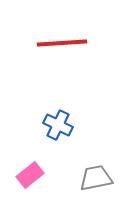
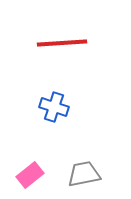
blue cross: moved 4 px left, 18 px up; rotated 8 degrees counterclockwise
gray trapezoid: moved 12 px left, 4 px up
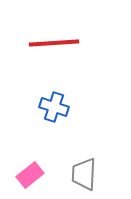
red line: moved 8 px left
gray trapezoid: rotated 76 degrees counterclockwise
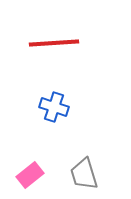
gray trapezoid: rotated 20 degrees counterclockwise
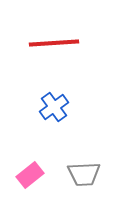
blue cross: rotated 36 degrees clockwise
gray trapezoid: rotated 76 degrees counterclockwise
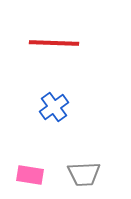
red line: rotated 6 degrees clockwise
pink rectangle: rotated 48 degrees clockwise
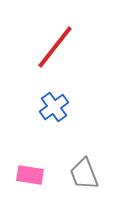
red line: moved 1 px right, 4 px down; rotated 54 degrees counterclockwise
gray trapezoid: rotated 72 degrees clockwise
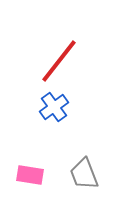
red line: moved 4 px right, 14 px down
